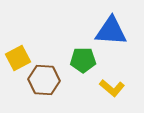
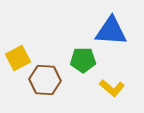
brown hexagon: moved 1 px right
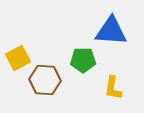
yellow L-shape: moved 1 px right; rotated 60 degrees clockwise
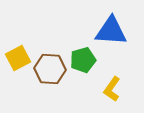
green pentagon: rotated 15 degrees counterclockwise
brown hexagon: moved 5 px right, 11 px up
yellow L-shape: moved 1 px left, 1 px down; rotated 25 degrees clockwise
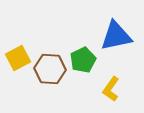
blue triangle: moved 5 px right, 5 px down; rotated 16 degrees counterclockwise
green pentagon: rotated 10 degrees counterclockwise
yellow L-shape: moved 1 px left
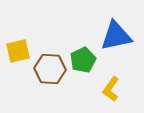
yellow square: moved 7 px up; rotated 15 degrees clockwise
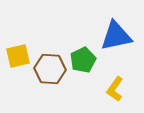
yellow square: moved 5 px down
yellow L-shape: moved 4 px right
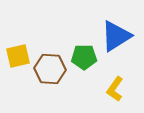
blue triangle: rotated 20 degrees counterclockwise
green pentagon: moved 1 px right, 3 px up; rotated 25 degrees clockwise
